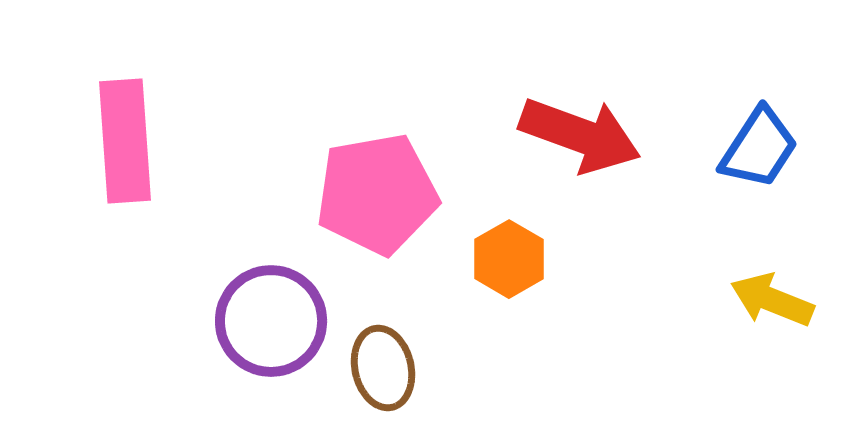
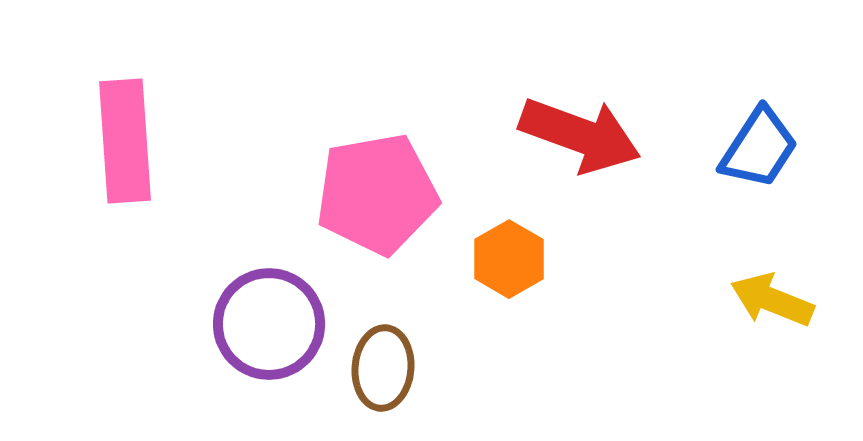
purple circle: moved 2 px left, 3 px down
brown ellipse: rotated 18 degrees clockwise
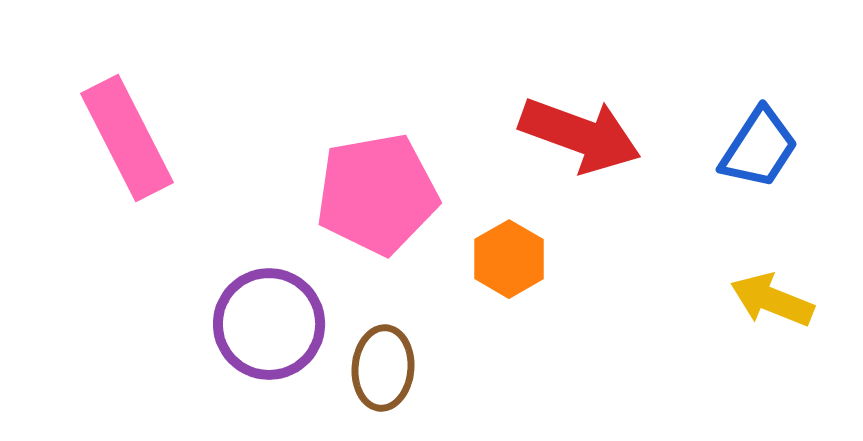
pink rectangle: moved 2 px right, 3 px up; rotated 23 degrees counterclockwise
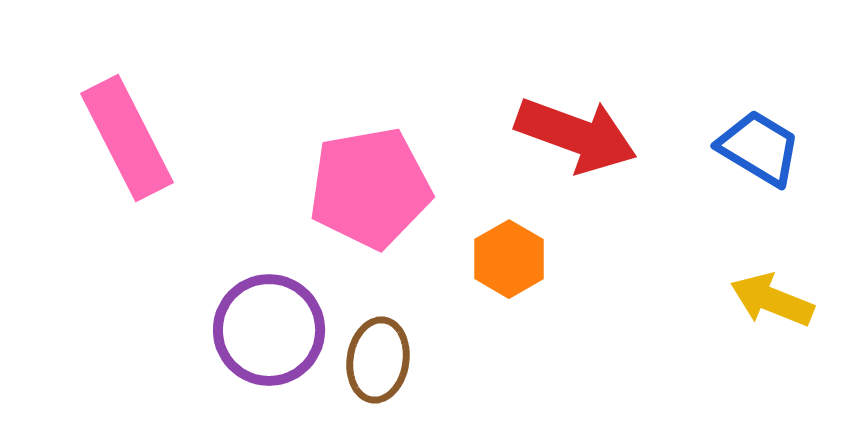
red arrow: moved 4 px left
blue trapezoid: rotated 92 degrees counterclockwise
pink pentagon: moved 7 px left, 6 px up
purple circle: moved 6 px down
brown ellipse: moved 5 px left, 8 px up; rotated 4 degrees clockwise
